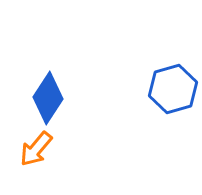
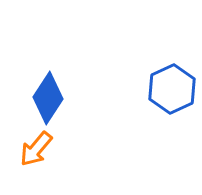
blue hexagon: moved 1 px left; rotated 9 degrees counterclockwise
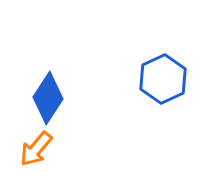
blue hexagon: moved 9 px left, 10 px up
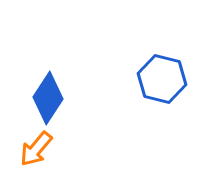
blue hexagon: moved 1 px left; rotated 21 degrees counterclockwise
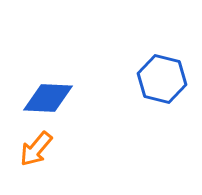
blue diamond: rotated 60 degrees clockwise
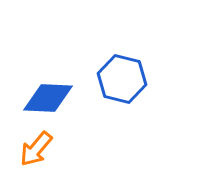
blue hexagon: moved 40 px left
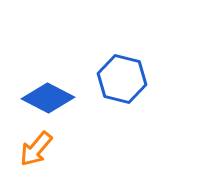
blue diamond: rotated 24 degrees clockwise
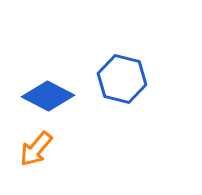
blue diamond: moved 2 px up
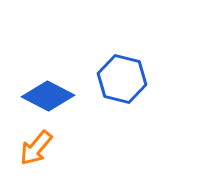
orange arrow: moved 1 px up
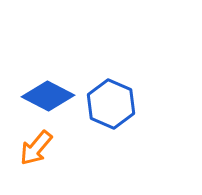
blue hexagon: moved 11 px left, 25 px down; rotated 9 degrees clockwise
